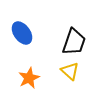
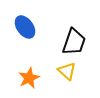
blue ellipse: moved 3 px right, 6 px up
yellow triangle: moved 3 px left
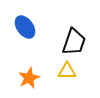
yellow triangle: rotated 42 degrees counterclockwise
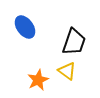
yellow triangle: rotated 36 degrees clockwise
orange star: moved 9 px right, 2 px down
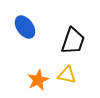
black trapezoid: moved 1 px left, 1 px up
yellow triangle: moved 4 px down; rotated 24 degrees counterclockwise
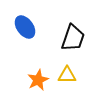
black trapezoid: moved 3 px up
yellow triangle: rotated 12 degrees counterclockwise
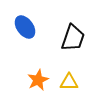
yellow triangle: moved 2 px right, 7 px down
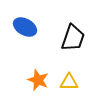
blue ellipse: rotated 25 degrees counterclockwise
orange star: rotated 25 degrees counterclockwise
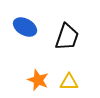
black trapezoid: moved 6 px left, 1 px up
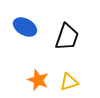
yellow triangle: rotated 18 degrees counterclockwise
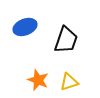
blue ellipse: rotated 50 degrees counterclockwise
black trapezoid: moved 1 px left, 3 px down
